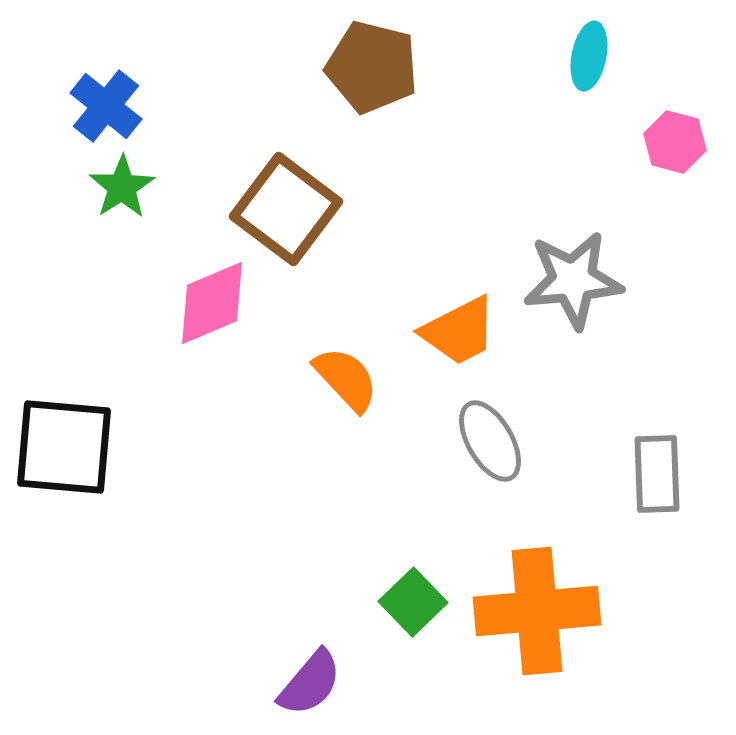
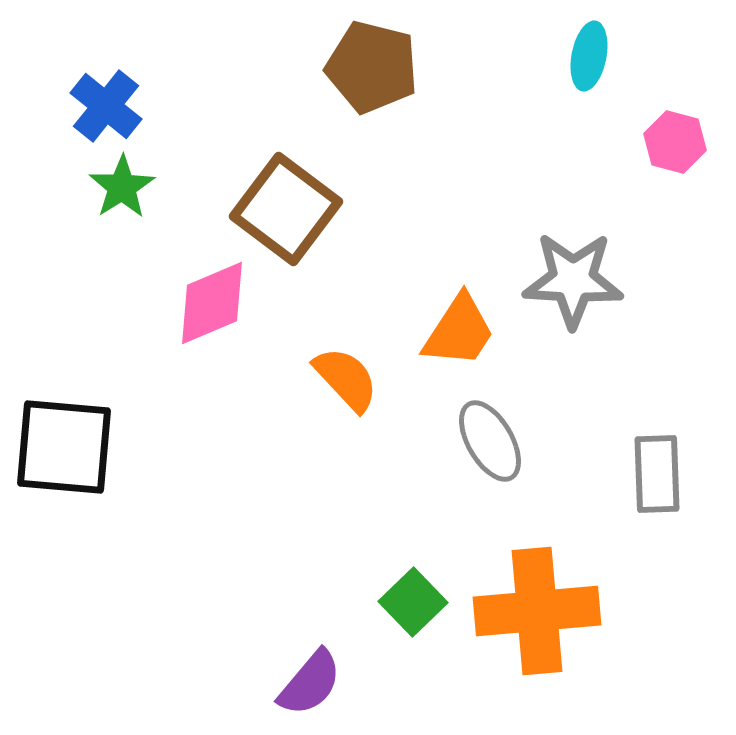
gray star: rotated 8 degrees clockwise
orange trapezoid: rotated 30 degrees counterclockwise
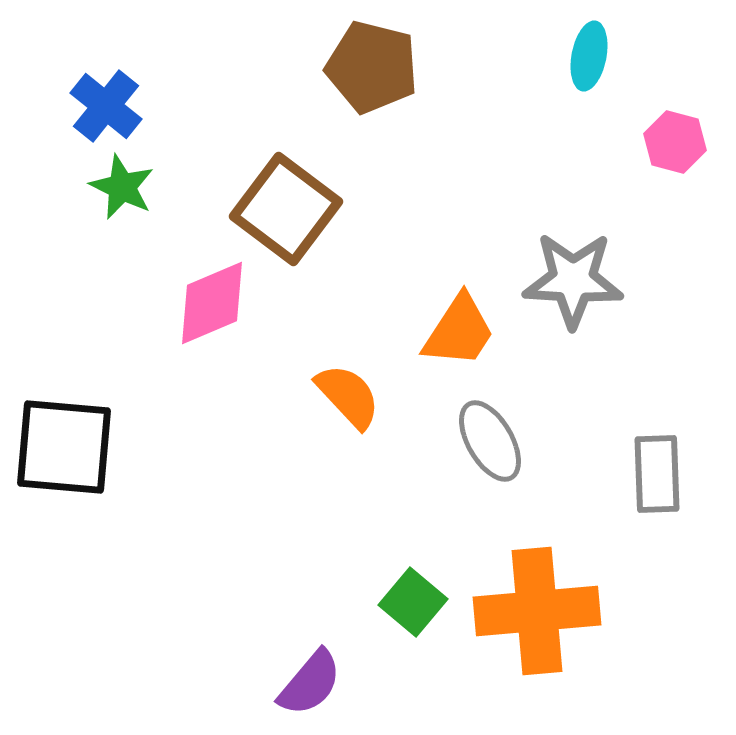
green star: rotated 14 degrees counterclockwise
orange semicircle: moved 2 px right, 17 px down
green square: rotated 6 degrees counterclockwise
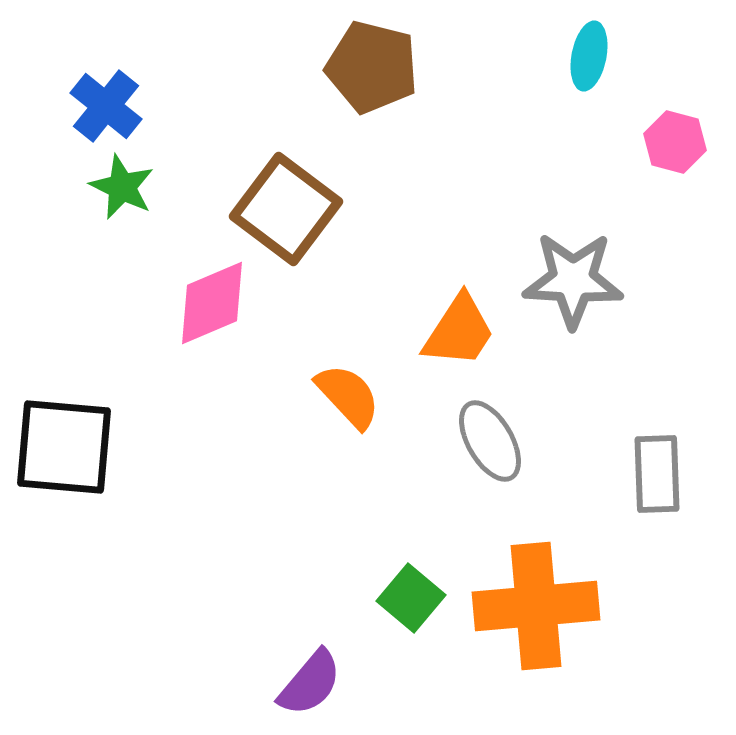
green square: moved 2 px left, 4 px up
orange cross: moved 1 px left, 5 px up
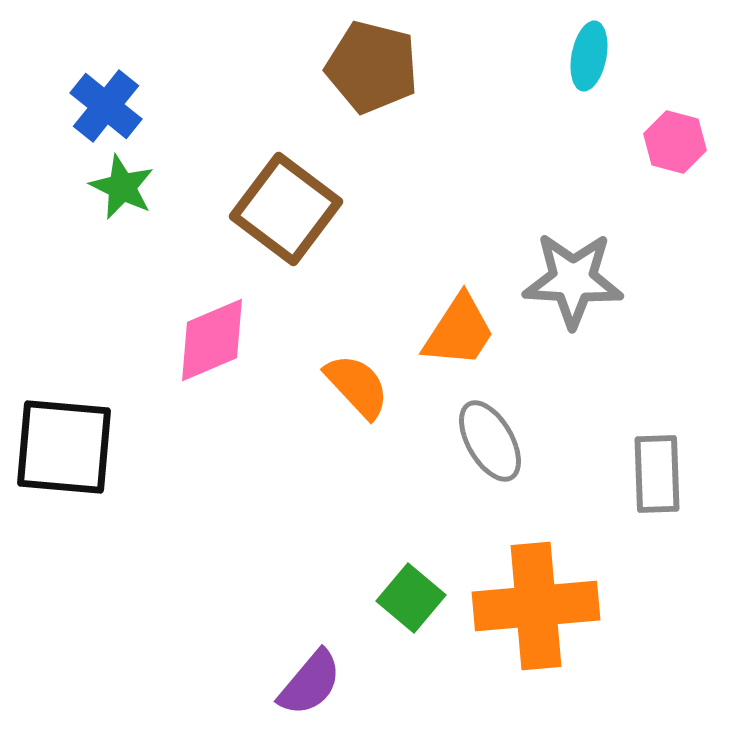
pink diamond: moved 37 px down
orange semicircle: moved 9 px right, 10 px up
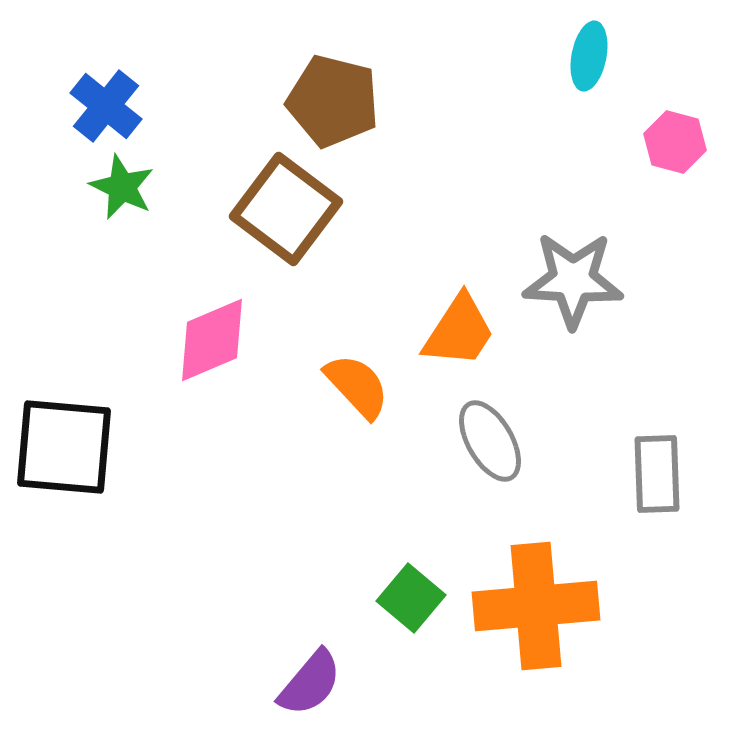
brown pentagon: moved 39 px left, 34 px down
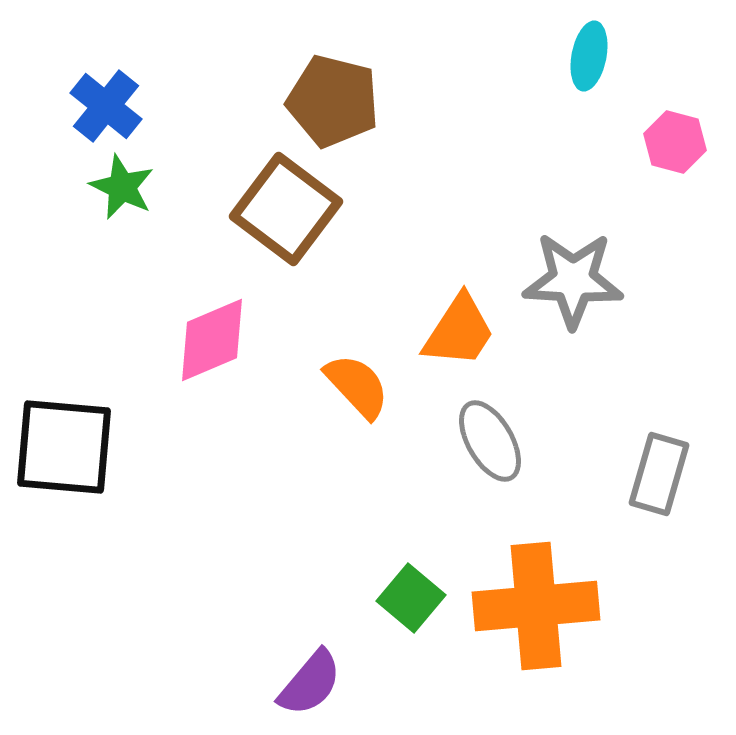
gray rectangle: moved 2 px right; rotated 18 degrees clockwise
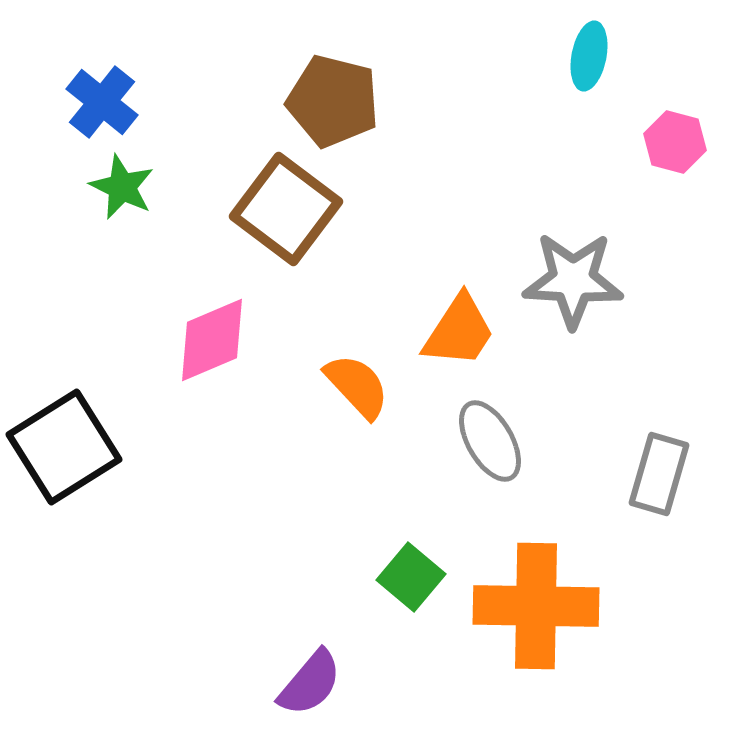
blue cross: moved 4 px left, 4 px up
black square: rotated 37 degrees counterclockwise
green square: moved 21 px up
orange cross: rotated 6 degrees clockwise
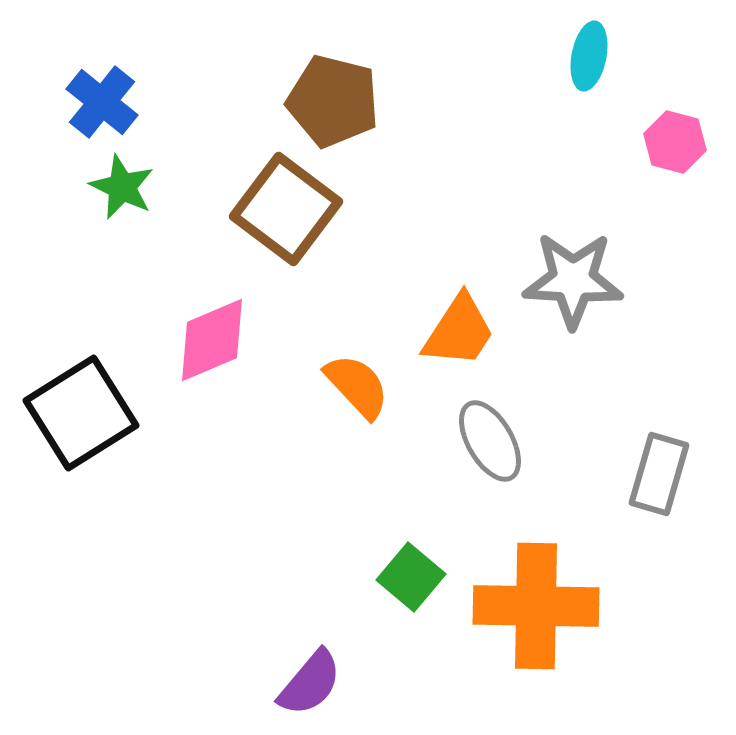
black square: moved 17 px right, 34 px up
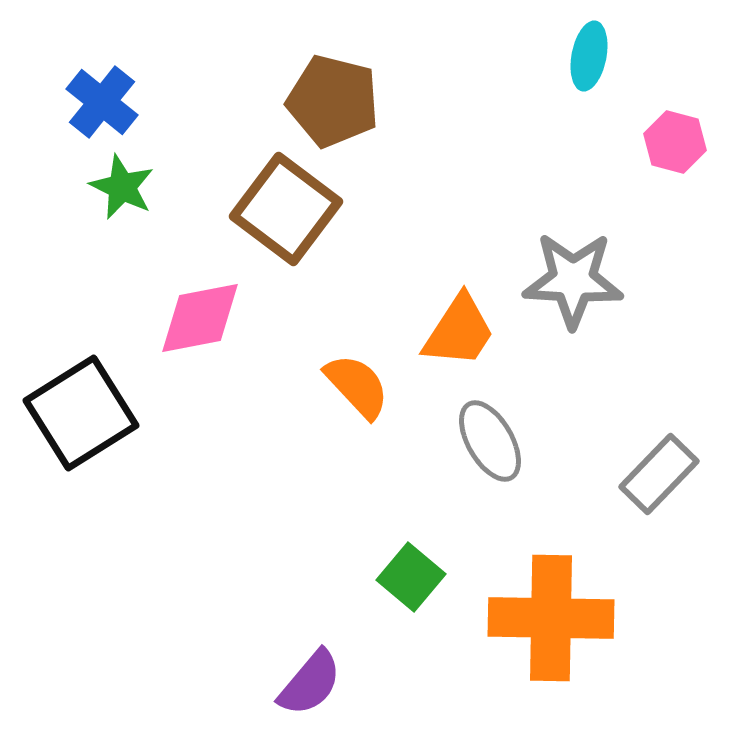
pink diamond: moved 12 px left, 22 px up; rotated 12 degrees clockwise
gray rectangle: rotated 28 degrees clockwise
orange cross: moved 15 px right, 12 px down
